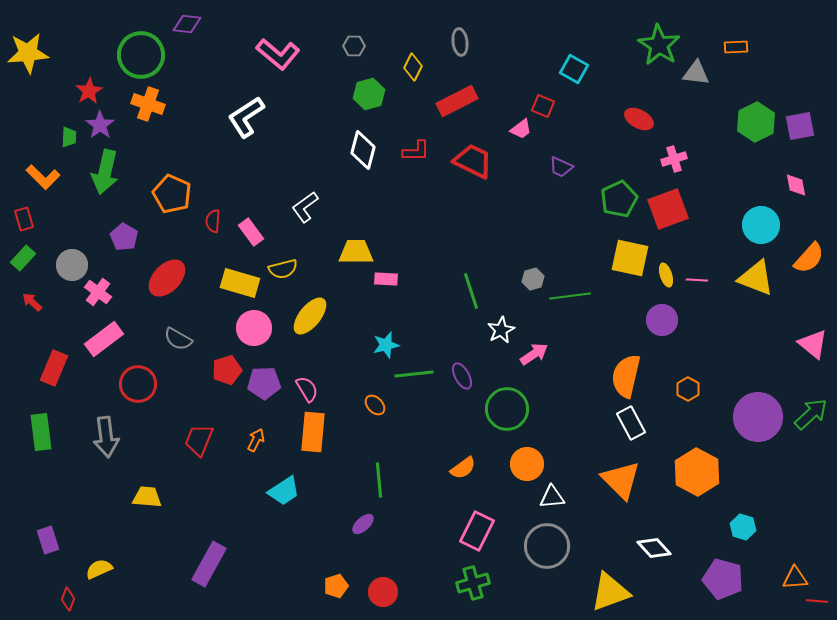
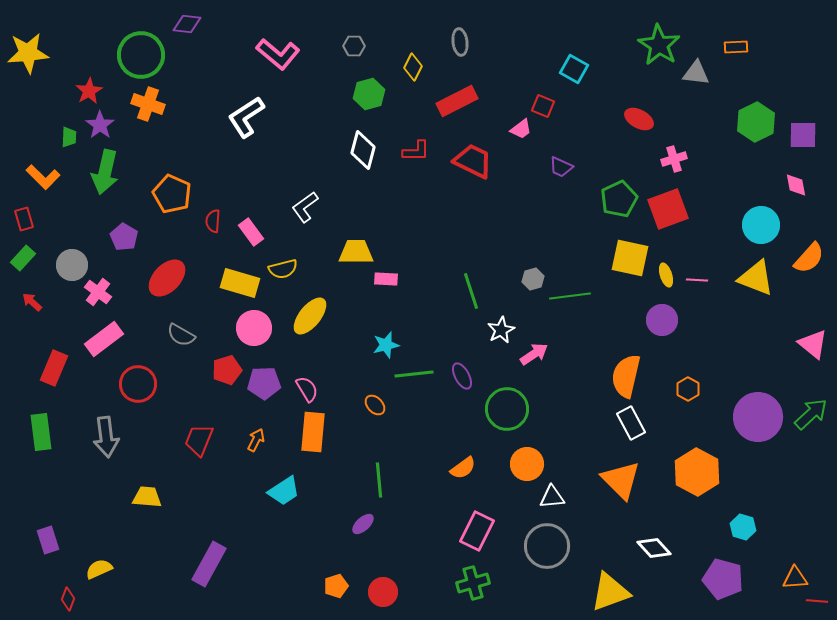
purple square at (800, 126): moved 3 px right, 9 px down; rotated 12 degrees clockwise
gray semicircle at (178, 339): moved 3 px right, 4 px up
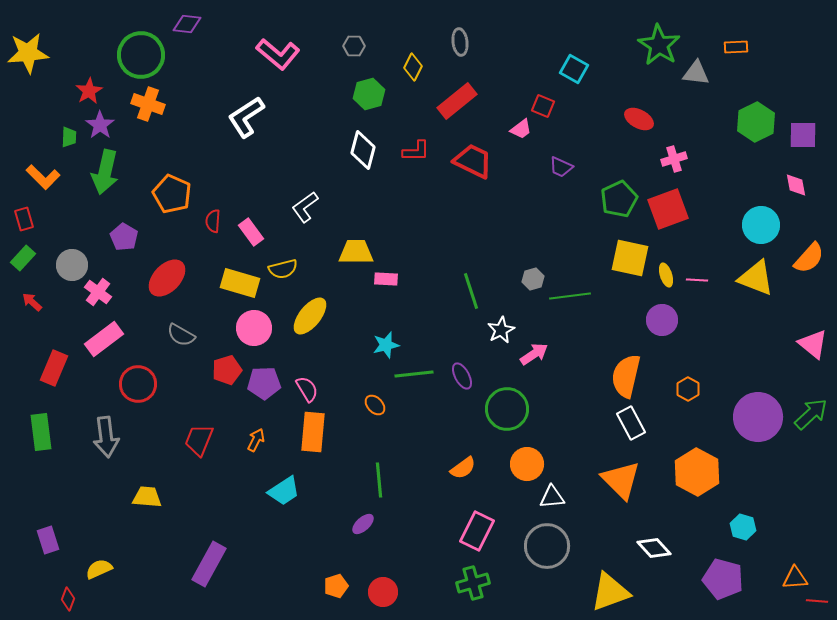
red rectangle at (457, 101): rotated 12 degrees counterclockwise
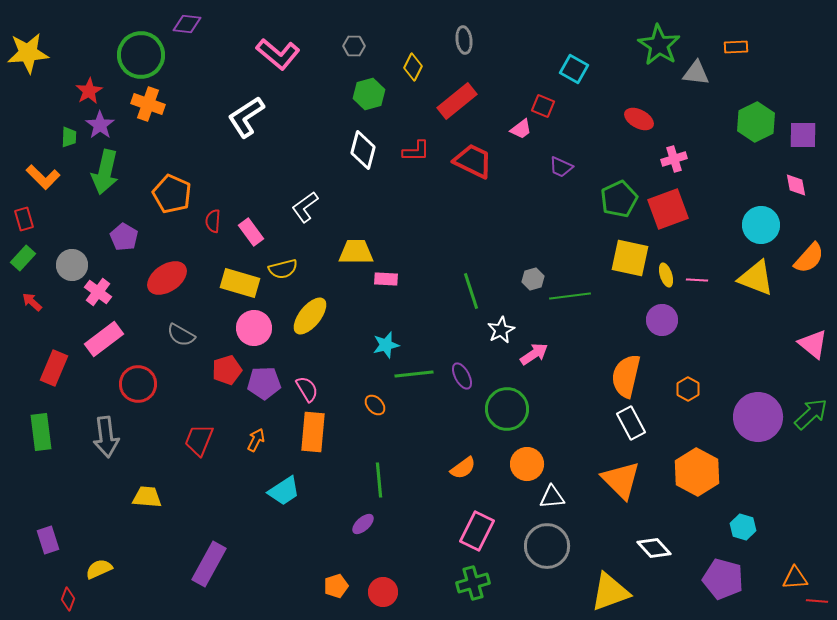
gray ellipse at (460, 42): moved 4 px right, 2 px up
red ellipse at (167, 278): rotated 12 degrees clockwise
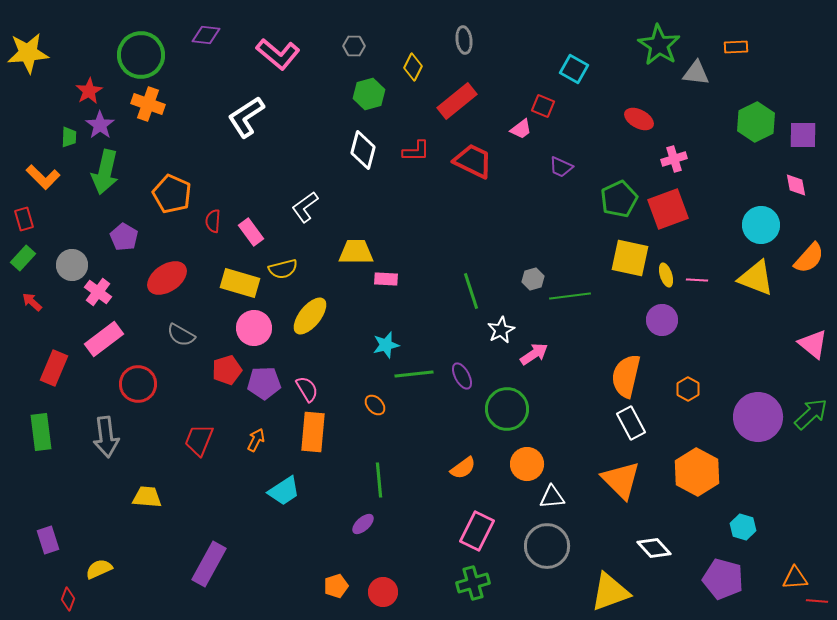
purple diamond at (187, 24): moved 19 px right, 11 px down
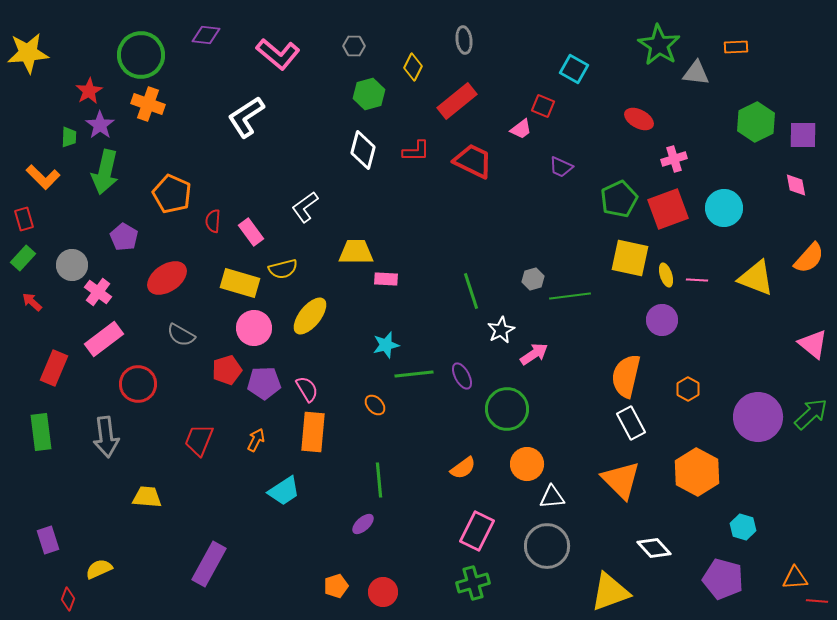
cyan circle at (761, 225): moved 37 px left, 17 px up
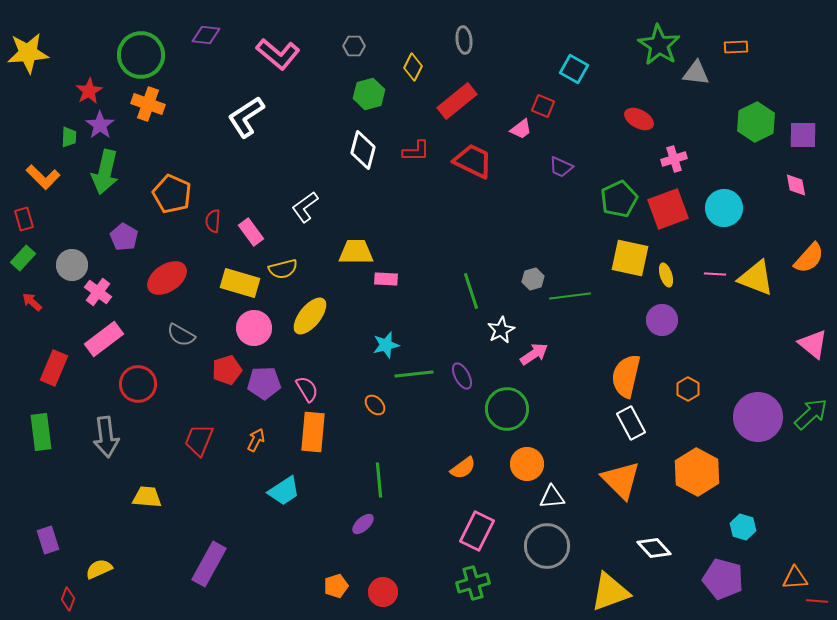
pink line at (697, 280): moved 18 px right, 6 px up
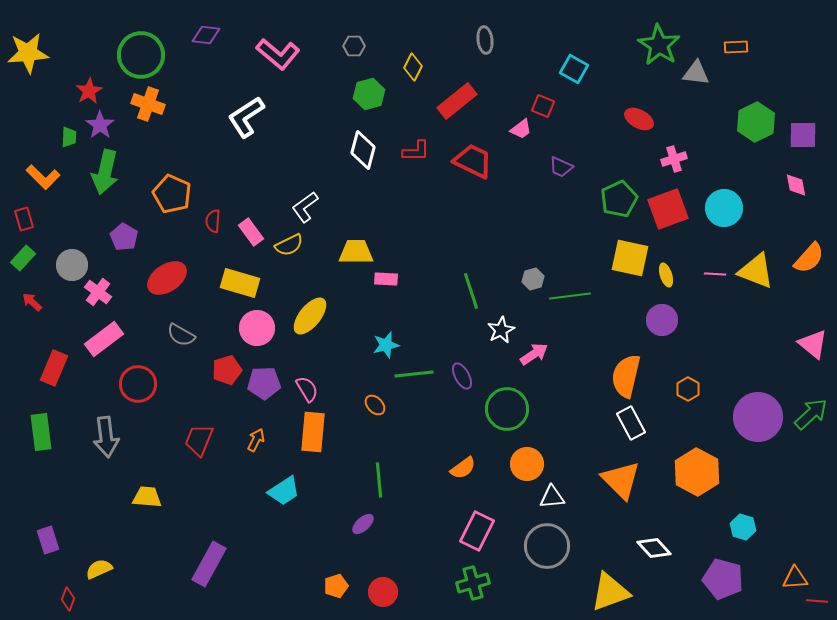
gray ellipse at (464, 40): moved 21 px right
yellow semicircle at (283, 269): moved 6 px right, 24 px up; rotated 12 degrees counterclockwise
yellow triangle at (756, 278): moved 7 px up
pink circle at (254, 328): moved 3 px right
